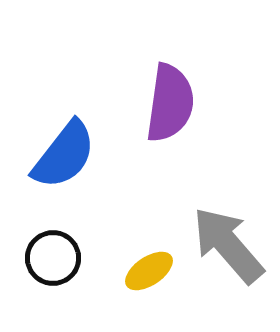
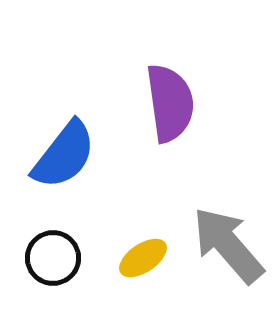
purple semicircle: rotated 16 degrees counterclockwise
yellow ellipse: moved 6 px left, 13 px up
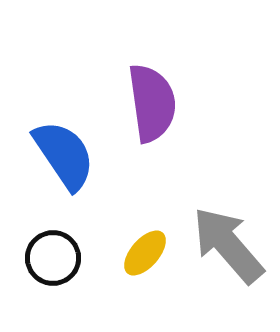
purple semicircle: moved 18 px left
blue semicircle: rotated 72 degrees counterclockwise
yellow ellipse: moved 2 px right, 5 px up; rotated 15 degrees counterclockwise
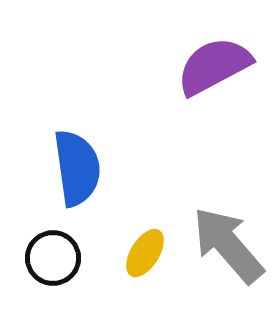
purple semicircle: moved 62 px right, 37 px up; rotated 110 degrees counterclockwise
blue semicircle: moved 13 px right, 13 px down; rotated 26 degrees clockwise
yellow ellipse: rotated 9 degrees counterclockwise
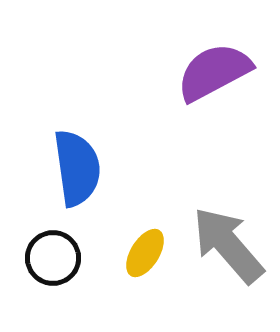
purple semicircle: moved 6 px down
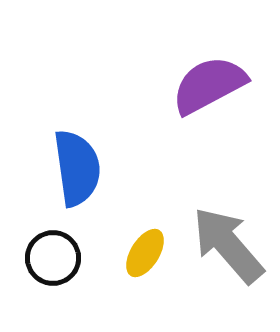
purple semicircle: moved 5 px left, 13 px down
